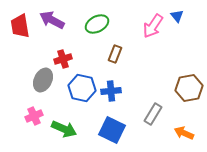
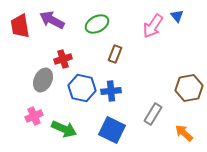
orange arrow: rotated 18 degrees clockwise
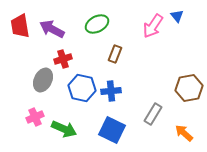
purple arrow: moved 9 px down
pink cross: moved 1 px right, 1 px down
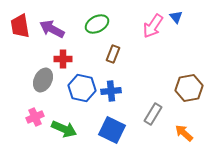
blue triangle: moved 1 px left, 1 px down
brown rectangle: moved 2 px left
red cross: rotated 18 degrees clockwise
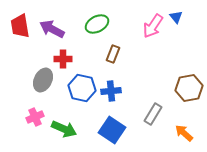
blue square: rotated 8 degrees clockwise
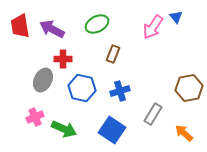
pink arrow: moved 1 px down
blue cross: moved 9 px right; rotated 12 degrees counterclockwise
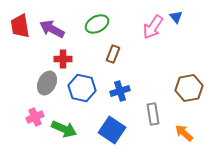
gray ellipse: moved 4 px right, 3 px down
gray rectangle: rotated 40 degrees counterclockwise
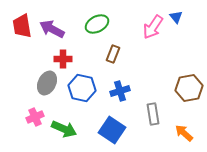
red trapezoid: moved 2 px right
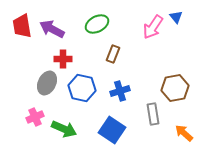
brown hexagon: moved 14 px left
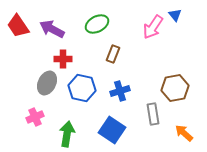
blue triangle: moved 1 px left, 2 px up
red trapezoid: moved 4 px left; rotated 25 degrees counterclockwise
green arrow: moved 3 px right, 5 px down; rotated 105 degrees counterclockwise
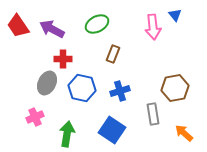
pink arrow: rotated 40 degrees counterclockwise
